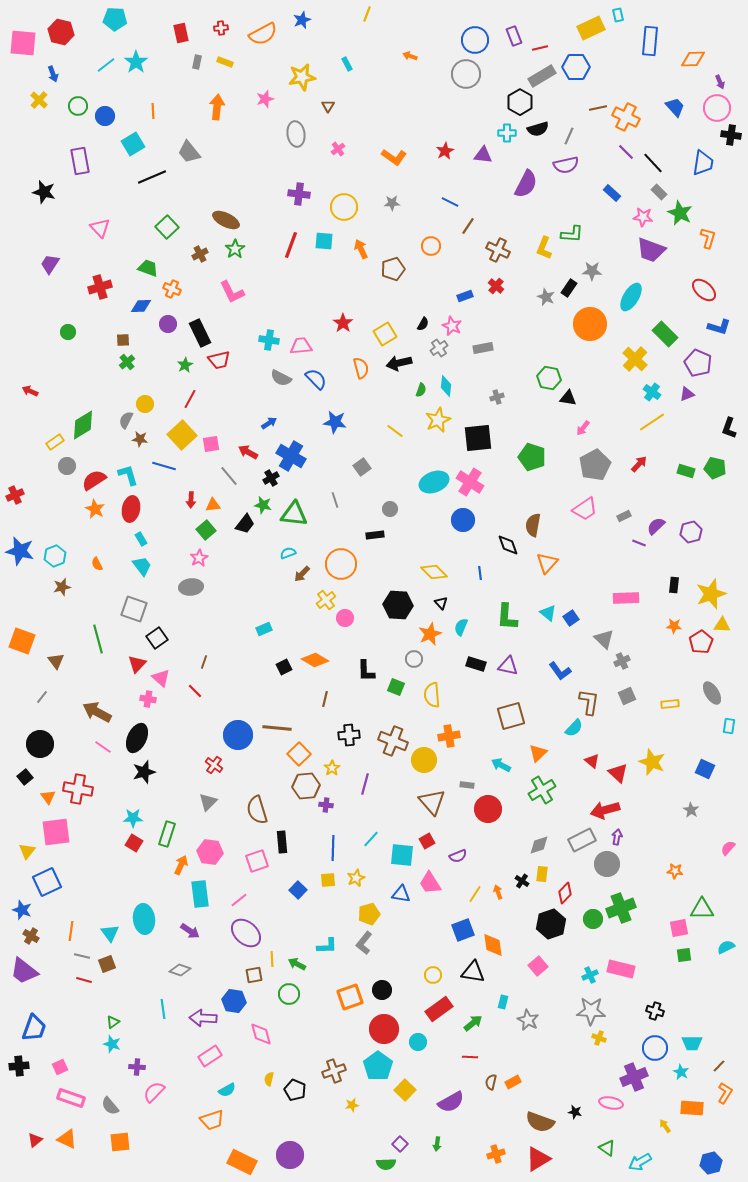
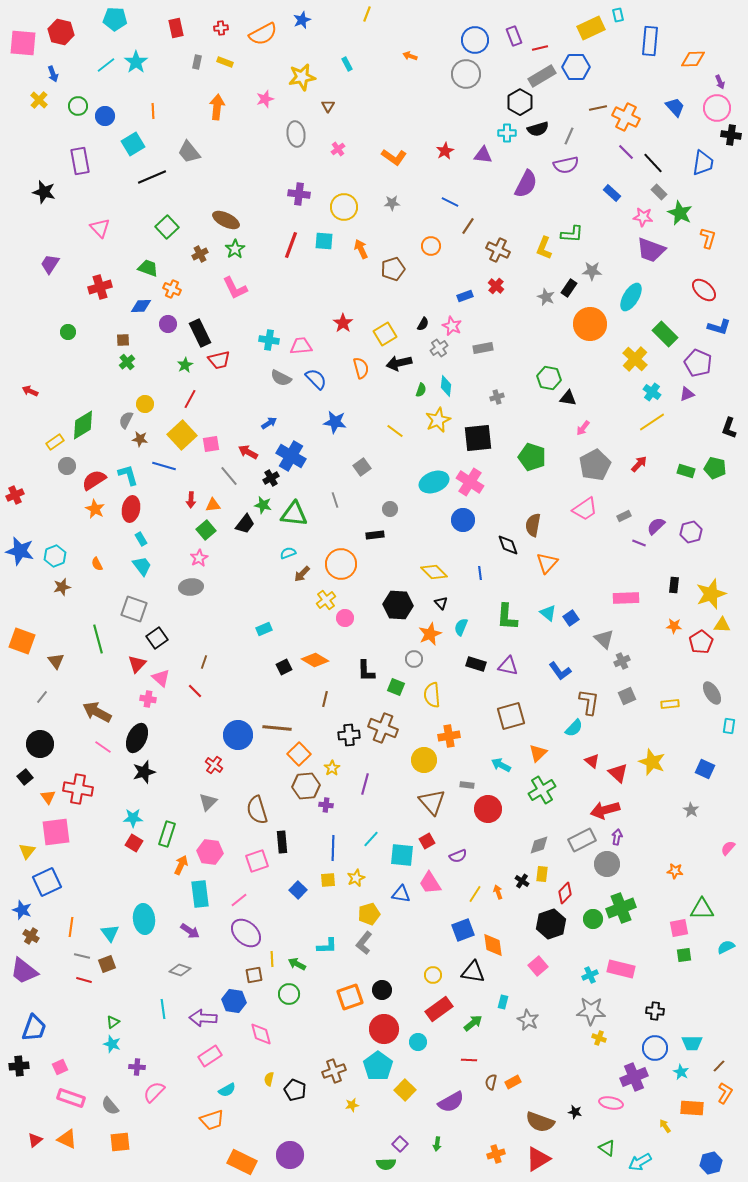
red rectangle at (181, 33): moved 5 px left, 5 px up
pink L-shape at (232, 292): moved 3 px right, 4 px up
brown cross at (393, 741): moved 10 px left, 13 px up
orange line at (71, 931): moved 4 px up
black cross at (655, 1011): rotated 12 degrees counterclockwise
red line at (470, 1057): moved 1 px left, 3 px down
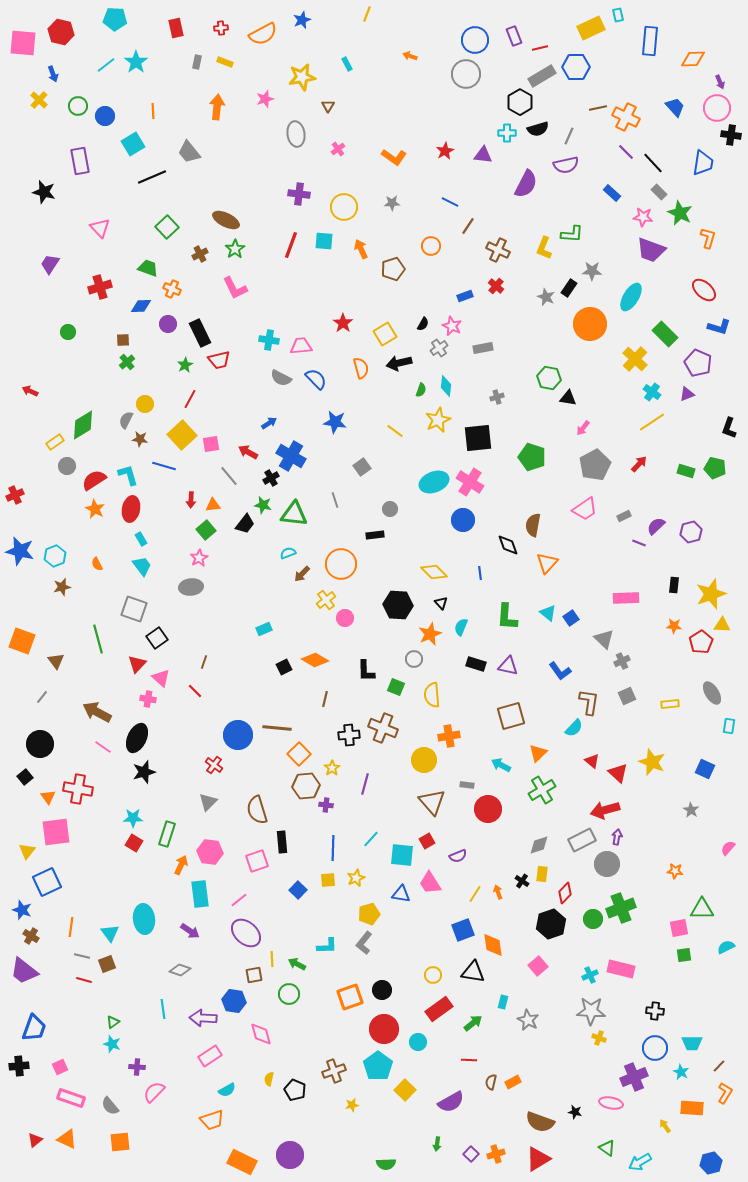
purple square at (400, 1144): moved 71 px right, 10 px down
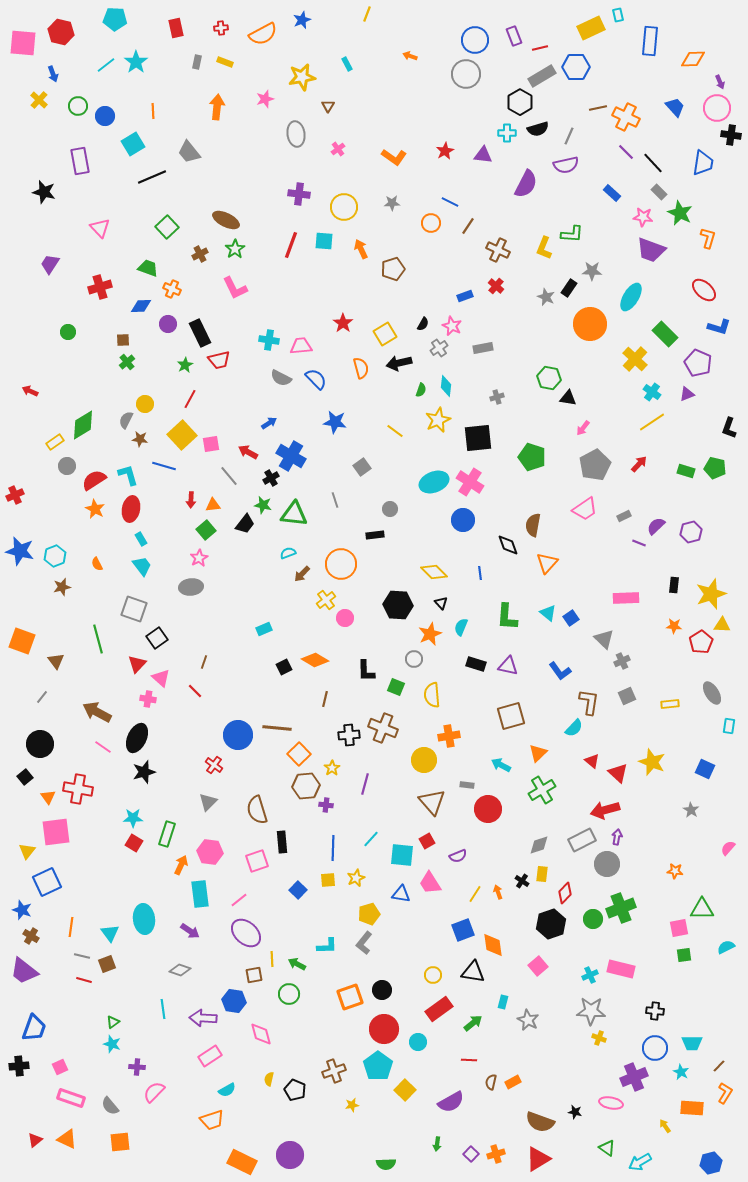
orange circle at (431, 246): moved 23 px up
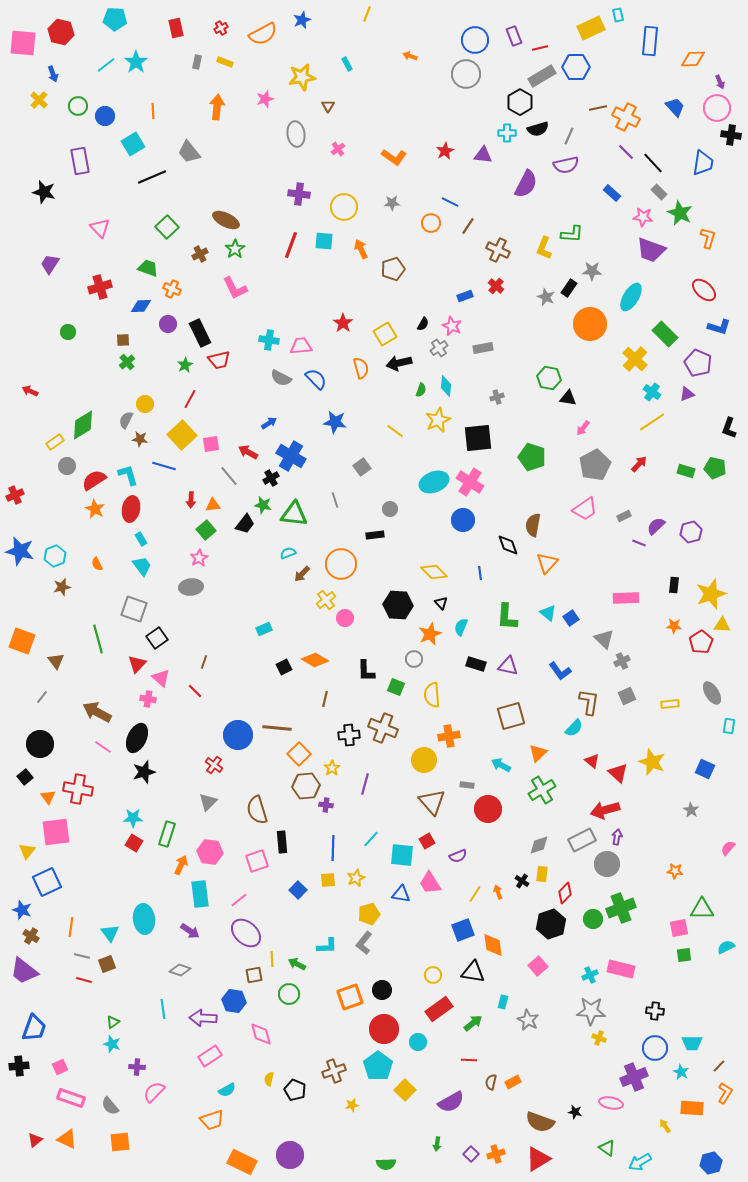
red cross at (221, 28): rotated 24 degrees counterclockwise
